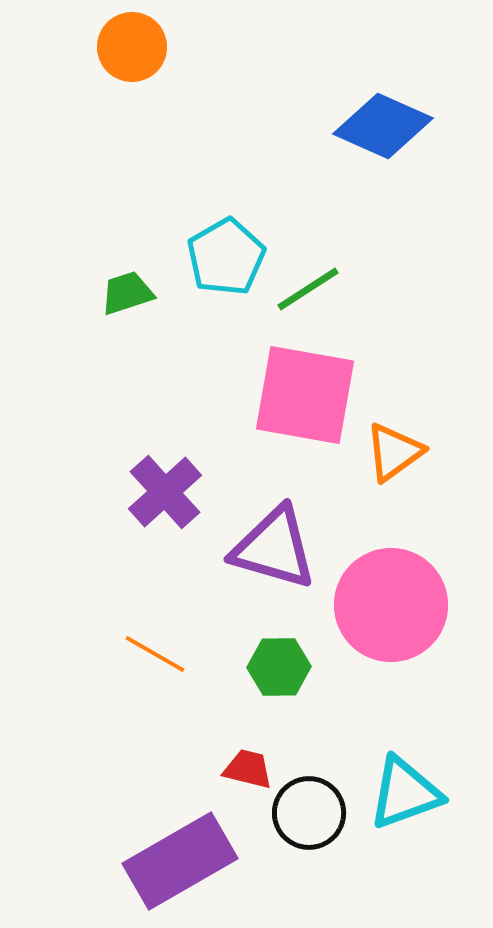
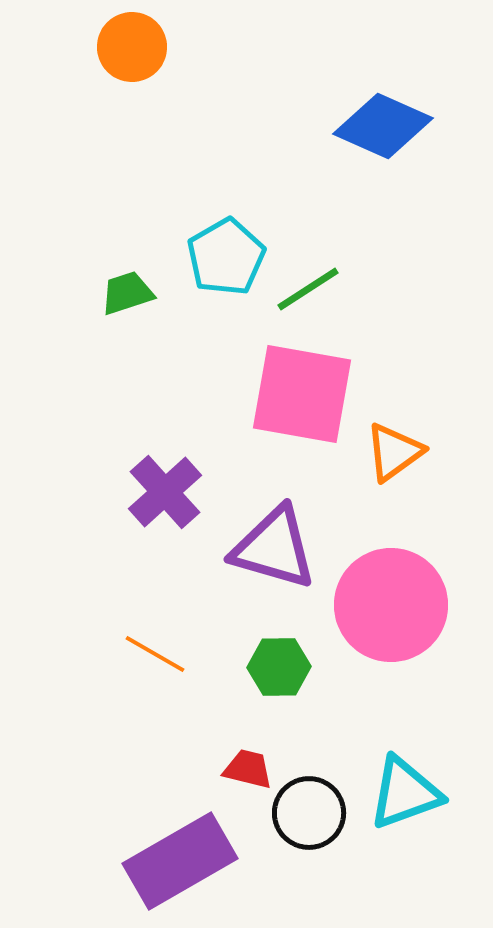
pink square: moved 3 px left, 1 px up
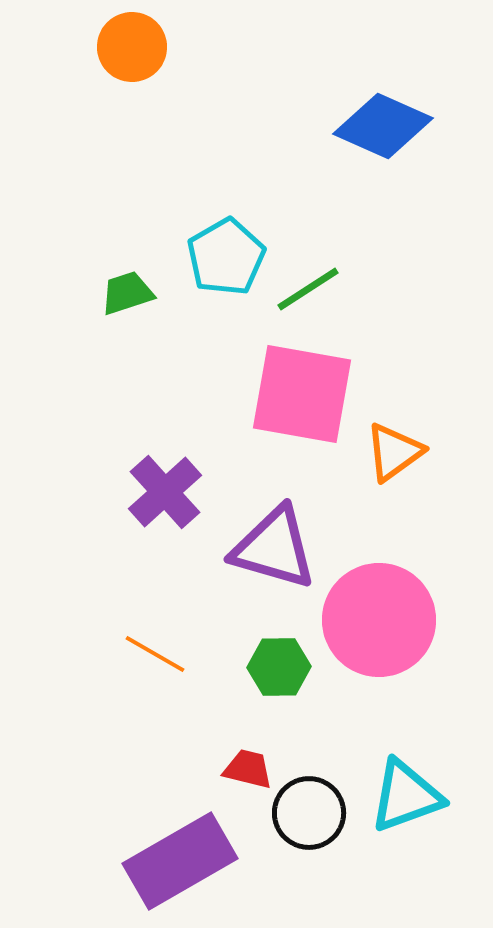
pink circle: moved 12 px left, 15 px down
cyan triangle: moved 1 px right, 3 px down
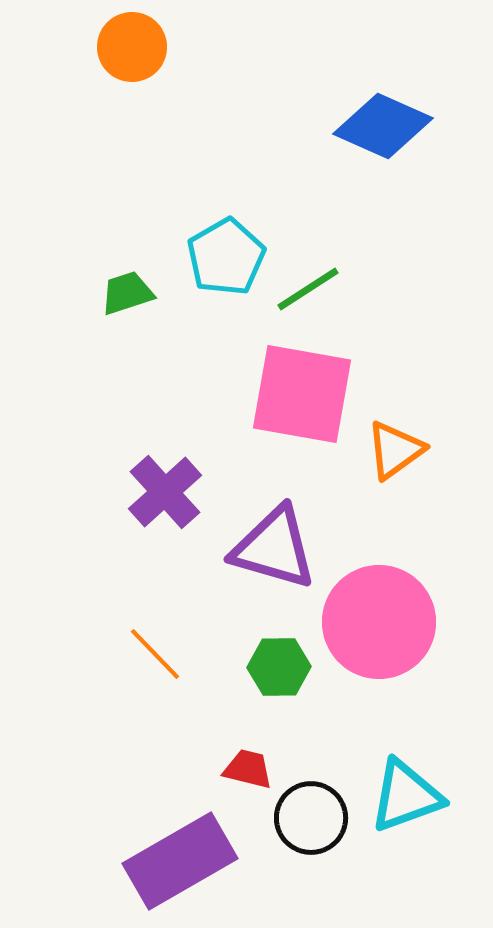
orange triangle: moved 1 px right, 2 px up
pink circle: moved 2 px down
orange line: rotated 16 degrees clockwise
black circle: moved 2 px right, 5 px down
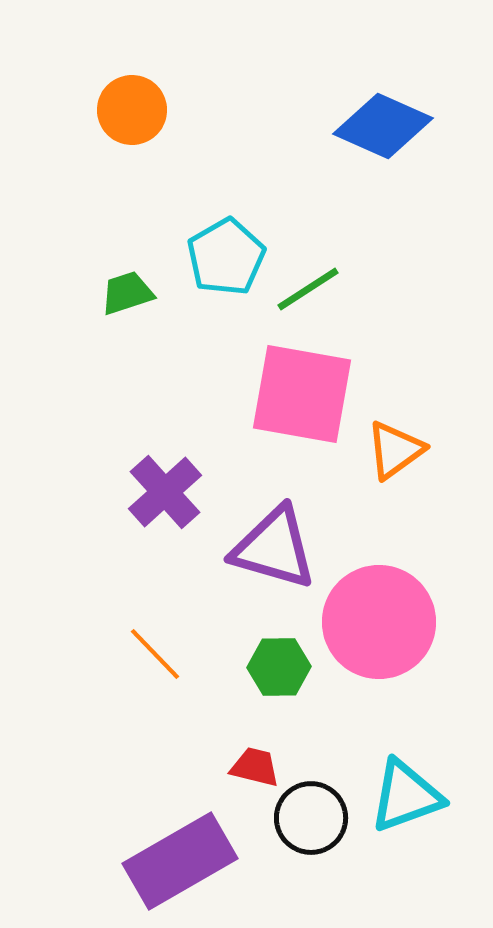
orange circle: moved 63 px down
red trapezoid: moved 7 px right, 2 px up
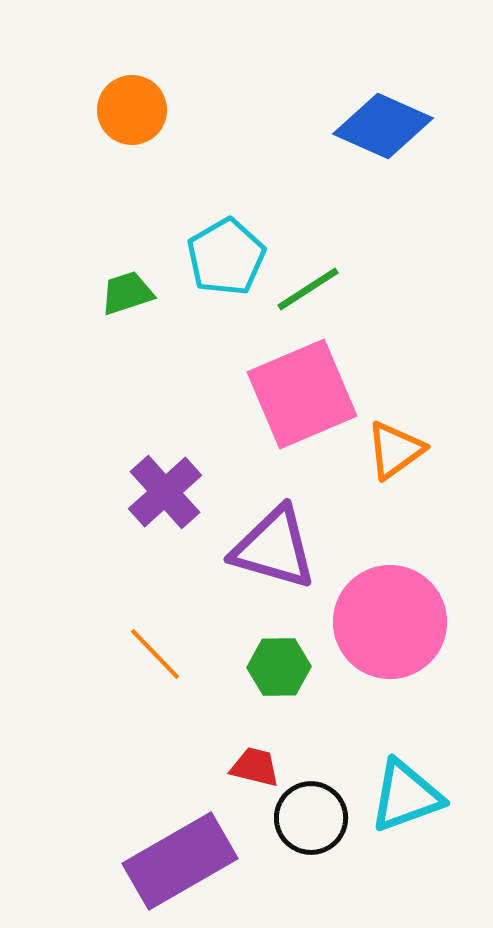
pink square: rotated 33 degrees counterclockwise
pink circle: moved 11 px right
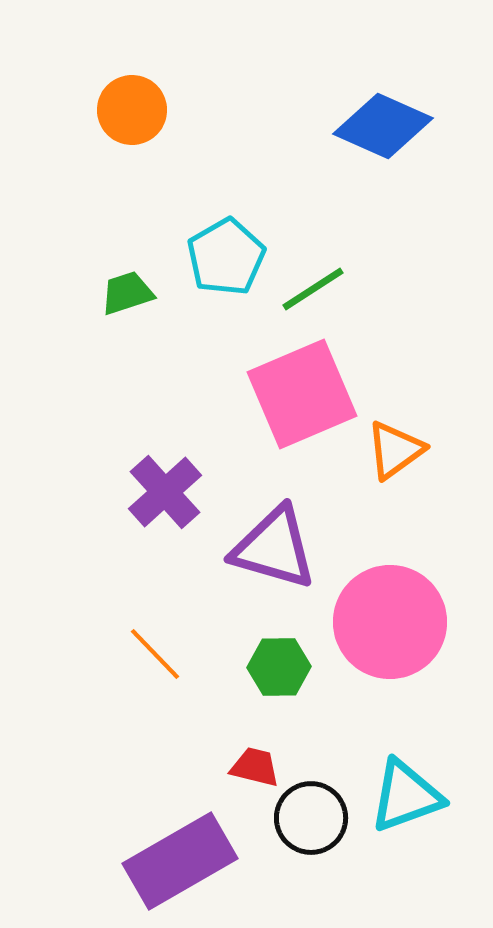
green line: moved 5 px right
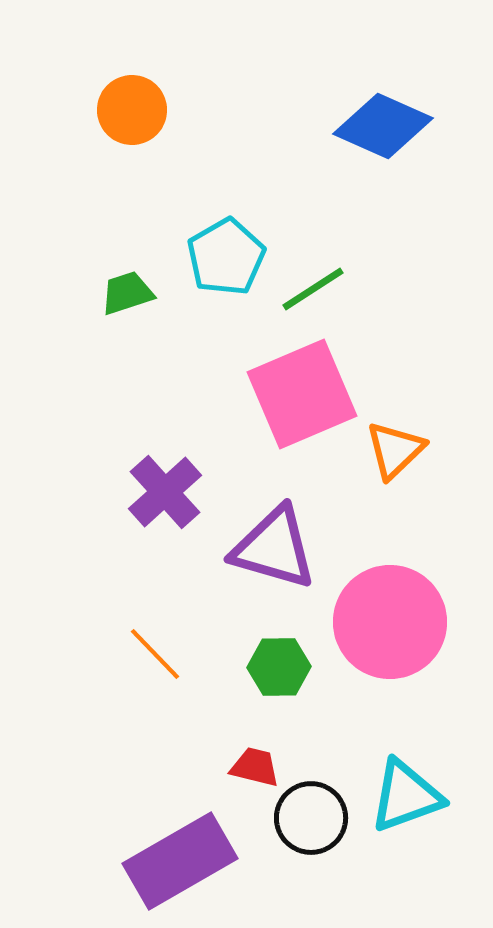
orange triangle: rotated 8 degrees counterclockwise
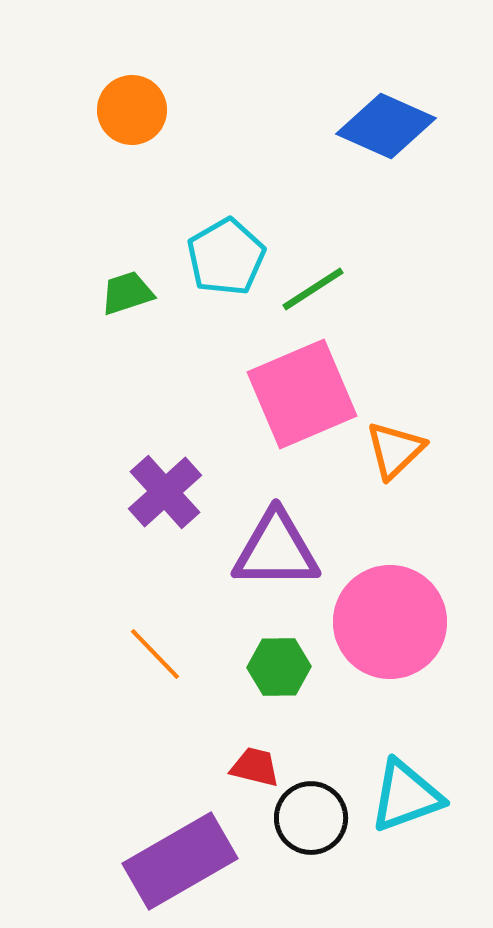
blue diamond: moved 3 px right
purple triangle: moved 2 px right, 2 px down; rotated 16 degrees counterclockwise
